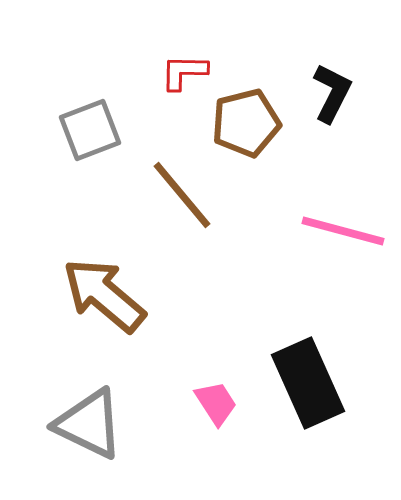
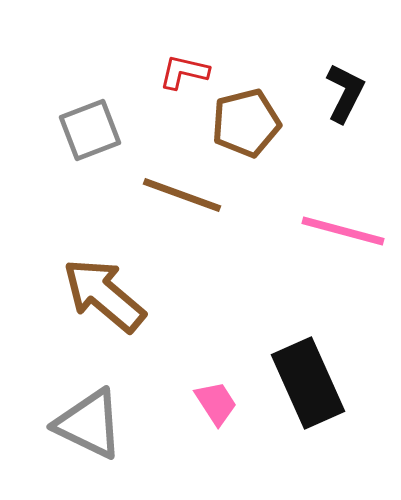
red L-shape: rotated 12 degrees clockwise
black L-shape: moved 13 px right
brown line: rotated 30 degrees counterclockwise
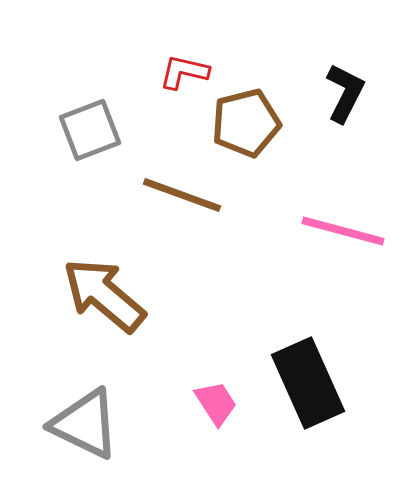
gray triangle: moved 4 px left
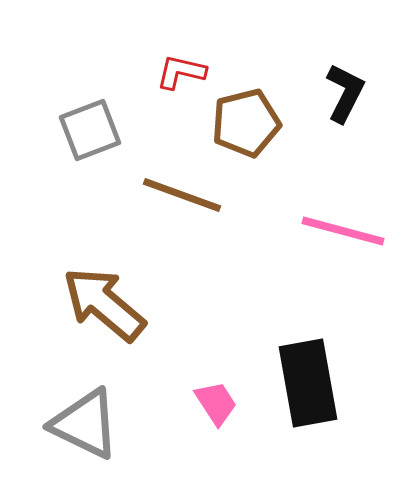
red L-shape: moved 3 px left
brown arrow: moved 9 px down
black rectangle: rotated 14 degrees clockwise
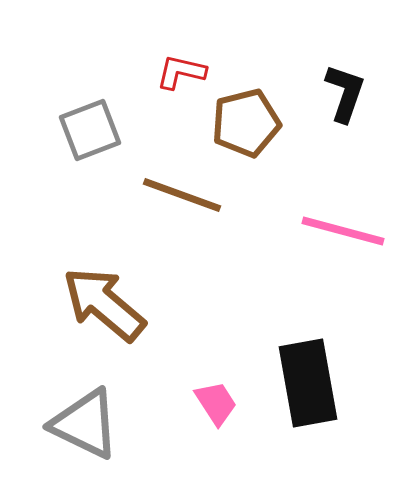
black L-shape: rotated 8 degrees counterclockwise
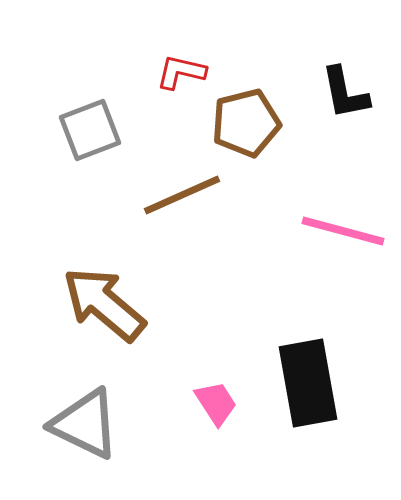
black L-shape: rotated 150 degrees clockwise
brown line: rotated 44 degrees counterclockwise
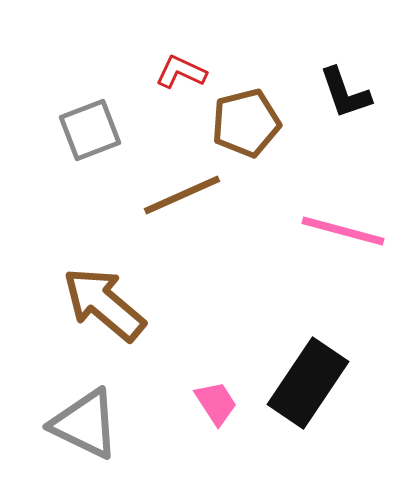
red L-shape: rotated 12 degrees clockwise
black L-shape: rotated 8 degrees counterclockwise
black rectangle: rotated 44 degrees clockwise
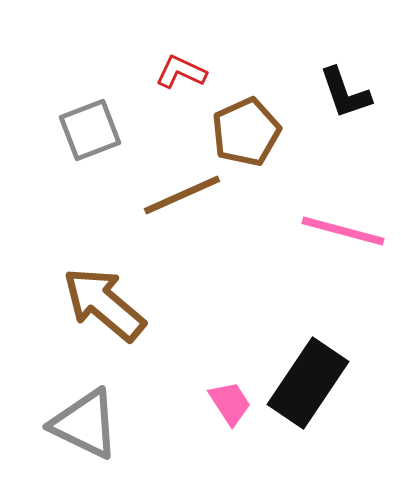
brown pentagon: moved 9 px down; rotated 10 degrees counterclockwise
pink trapezoid: moved 14 px right
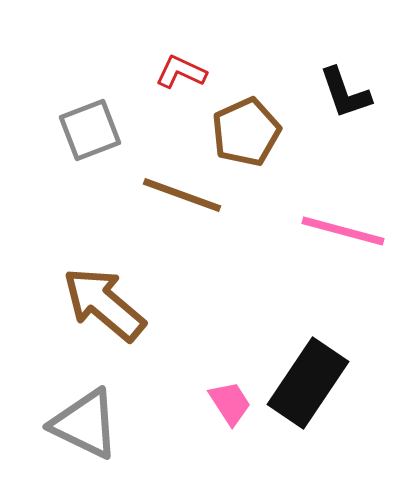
brown line: rotated 44 degrees clockwise
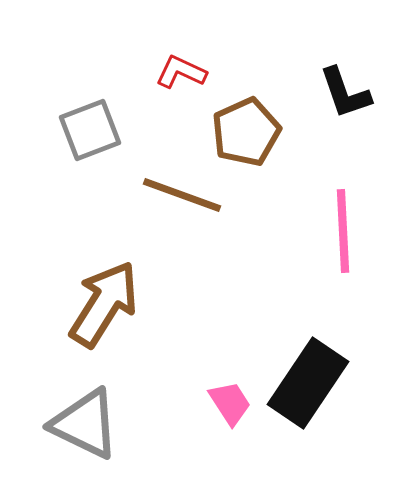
pink line: rotated 72 degrees clockwise
brown arrow: rotated 82 degrees clockwise
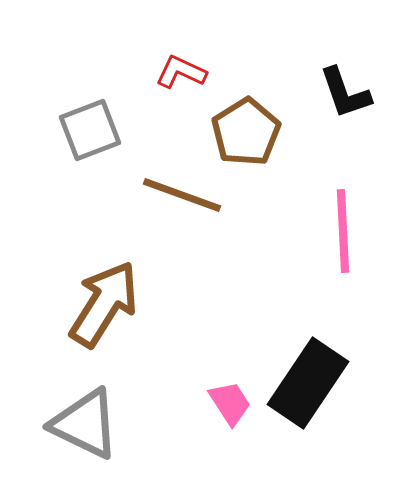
brown pentagon: rotated 8 degrees counterclockwise
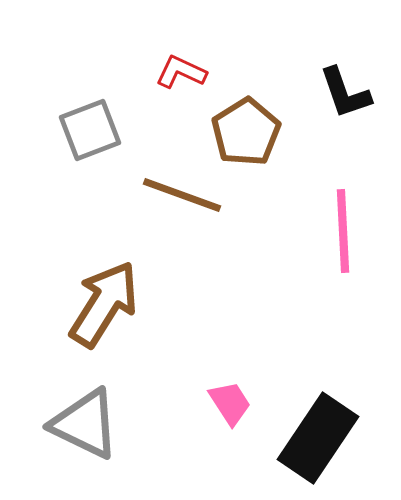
black rectangle: moved 10 px right, 55 px down
